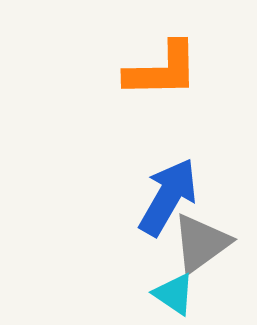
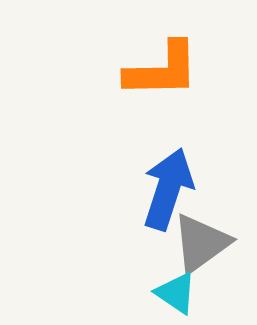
blue arrow: moved 8 px up; rotated 12 degrees counterclockwise
cyan triangle: moved 2 px right, 1 px up
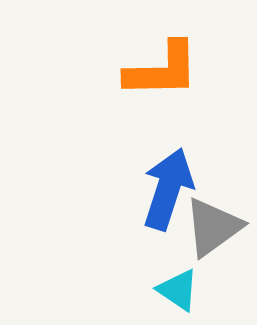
gray triangle: moved 12 px right, 16 px up
cyan triangle: moved 2 px right, 3 px up
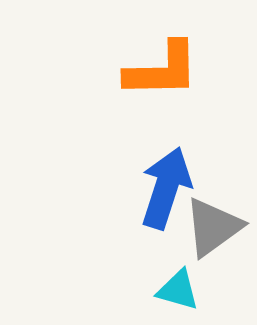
blue arrow: moved 2 px left, 1 px up
cyan triangle: rotated 18 degrees counterclockwise
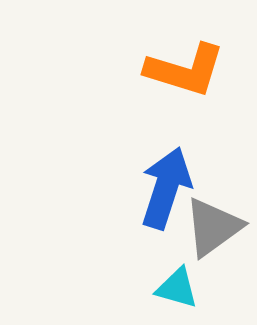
orange L-shape: moved 23 px right; rotated 18 degrees clockwise
cyan triangle: moved 1 px left, 2 px up
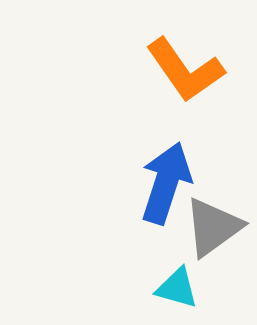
orange L-shape: rotated 38 degrees clockwise
blue arrow: moved 5 px up
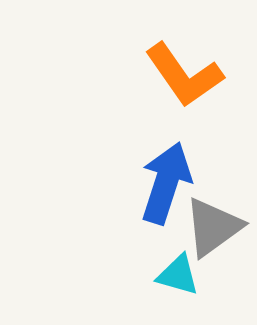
orange L-shape: moved 1 px left, 5 px down
cyan triangle: moved 1 px right, 13 px up
